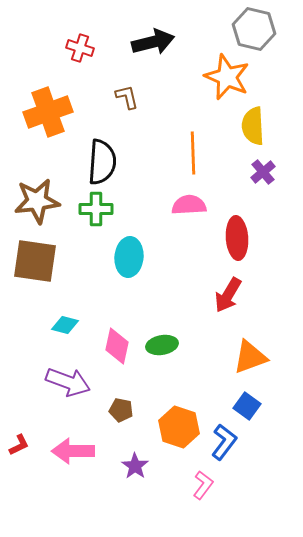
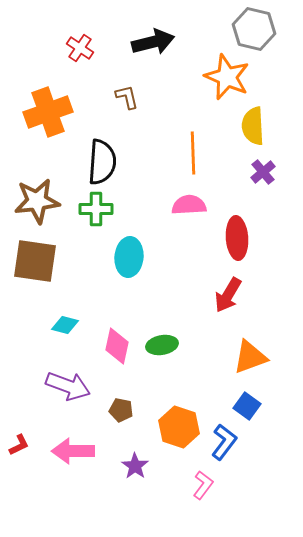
red cross: rotated 16 degrees clockwise
purple arrow: moved 4 px down
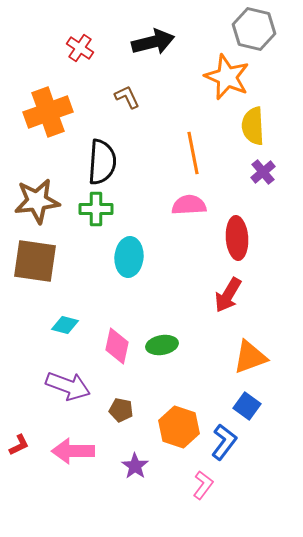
brown L-shape: rotated 12 degrees counterclockwise
orange line: rotated 9 degrees counterclockwise
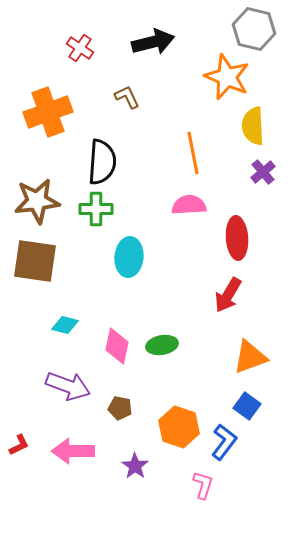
brown pentagon: moved 1 px left, 2 px up
pink L-shape: rotated 20 degrees counterclockwise
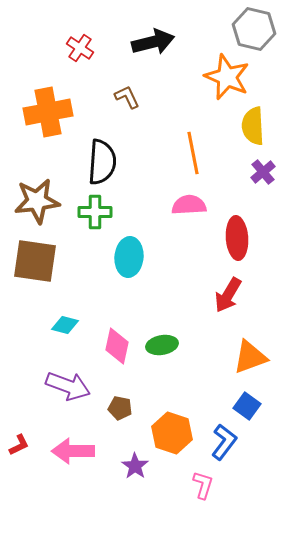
orange cross: rotated 9 degrees clockwise
green cross: moved 1 px left, 3 px down
orange hexagon: moved 7 px left, 6 px down
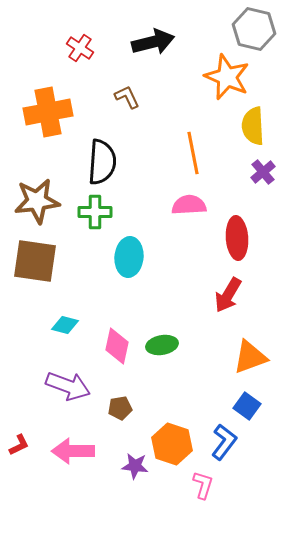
brown pentagon: rotated 20 degrees counterclockwise
orange hexagon: moved 11 px down
purple star: rotated 28 degrees counterclockwise
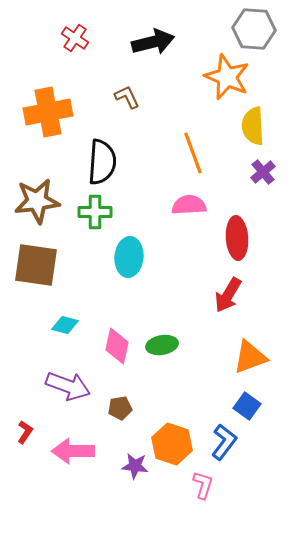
gray hexagon: rotated 9 degrees counterclockwise
red cross: moved 5 px left, 10 px up
orange line: rotated 9 degrees counterclockwise
brown square: moved 1 px right, 4 px down
red L-shape: moved 6 px right, 13 px up; rotated 30 degrees counterclockwise
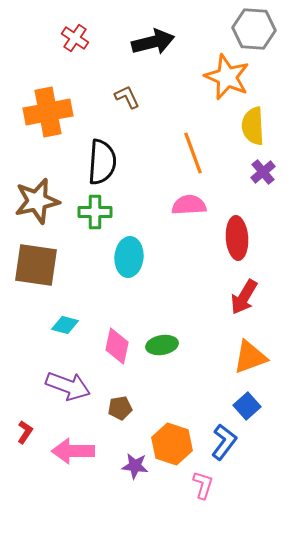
brown star: rotated 6 degrees counterclockwise
red arrow: moved 16 px right, 2 px down
blue square: rotated 12 degrees clockwise
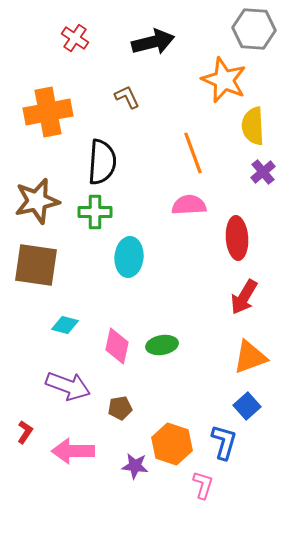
orange star: moved 3 px left, 3 px down
blue L-shape: rotated 21 degrees counterclockwise
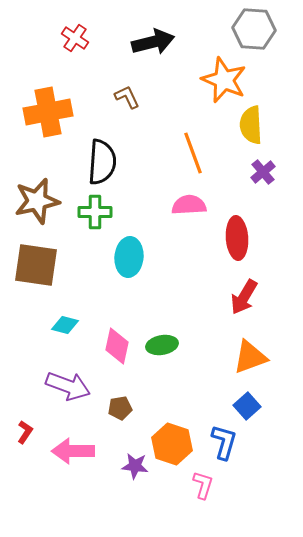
yellow semicircle: moved 2 px left, 1 px up
